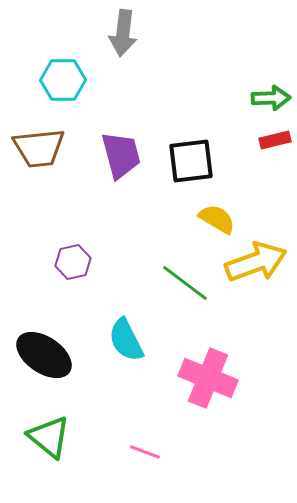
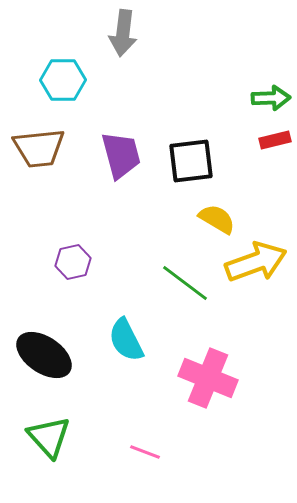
green triangle: rotated 9 degrees clockwise
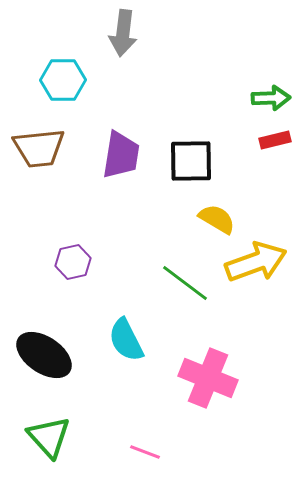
purple trapezoid: rotated 24 degrees clockwise
black square: rotated 6 degrees clockwise
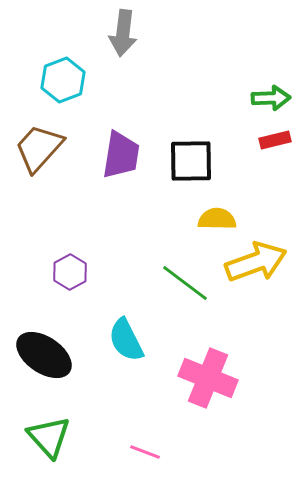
cyan hexagon: rotated 21 degrees counterclockwise
brown trapezoid: rotated 138 degrees clockwise
yellow semicircle: rotated 30 degrees counterclockwise
purple hexagon: moved 3 px left, 10 px down; rotated 16 degrees counterclockwise
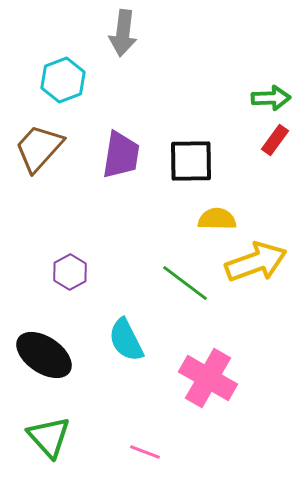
red rectangle: rotated 40 degrees counterclockwise
pink cross: rotated 8 degrees clockwise
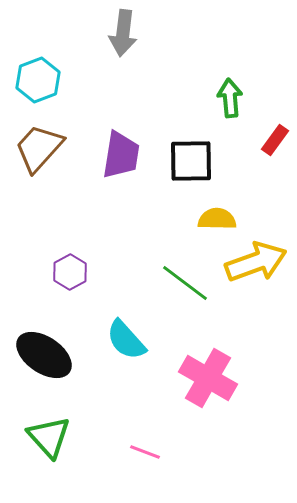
cyan hexagon: moved 25 px left
green arrow: moved 41 px left; rotated 93 degrees counterclockwise
cyan semicircle: rotated 15 degrees counterclockwise
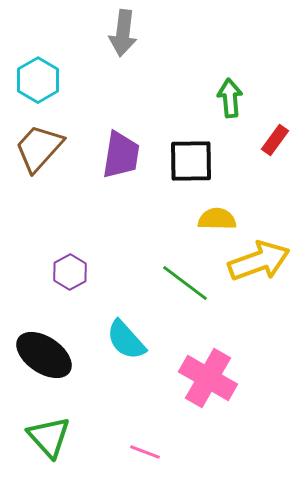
cyan hexagon: rotated 9 degrees counterclockwise
yellow arrow: moved 3 px right, 1 px up
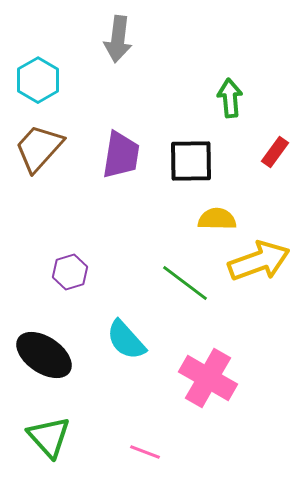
gray arrow: moved 5 px left, 6 px down
red rectangle: moved 12 px down
purple hexagon: rotated 12 degrees clockwise
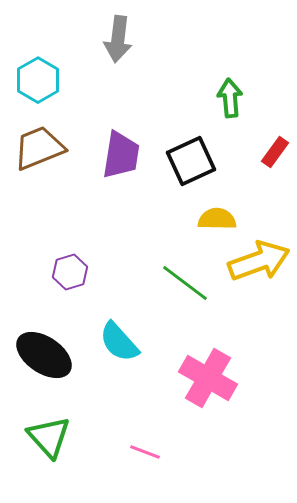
brown trapezoid: rotated 26 degrees clockwise
black square: rotated 24 degrees counterclockwise
cyan semicircle: moved 7 px left, 2 px down
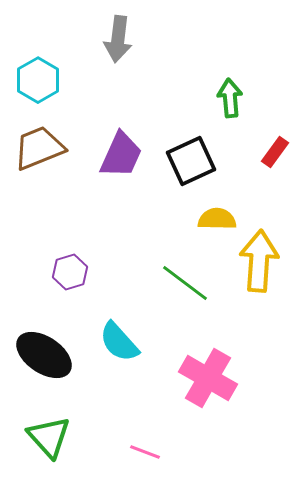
purple trapezoid: rotated 15 degrees clockwise
yellow arrow: rotated 66 degrees counterclockwise
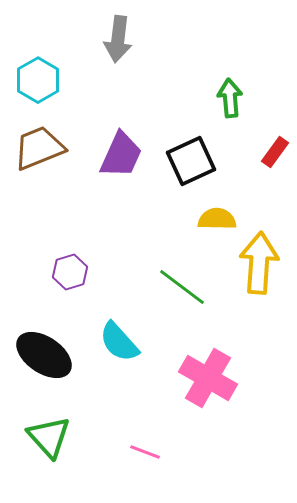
yellow arrow: moved 2 px down
green line: moved 3 px left, 4 px down
